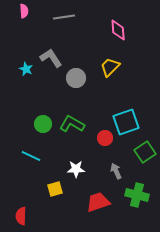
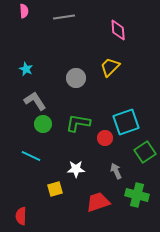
gray L-shape: moved 16 px left, 43 px down
green L-shape: moved 6 px right, 1 px up; rotated 20 degrees counterclockwise
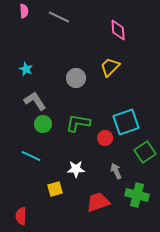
gray line: moved 5 px left; rotated 35 degrees clockwise
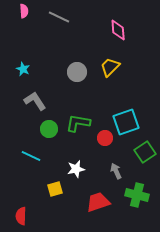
cyan star: moved 3 px left
gray circle: moved 1 px right, 6 px up
green circle: moved 6 px right, 5 px down
white star: rotated 12 degrees counterclockwise
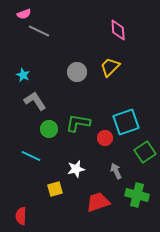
pink semicircle: moved 3 px down; rotated 72 degrees clockwise
gray line: moved 20 px left, 14 px down
cyan star: moved 6 px down
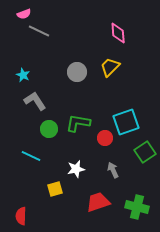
pink diamond: moved 3 px down
gray arrow: moved 3 px left, 1 px up
green cross: moved 12 px down
